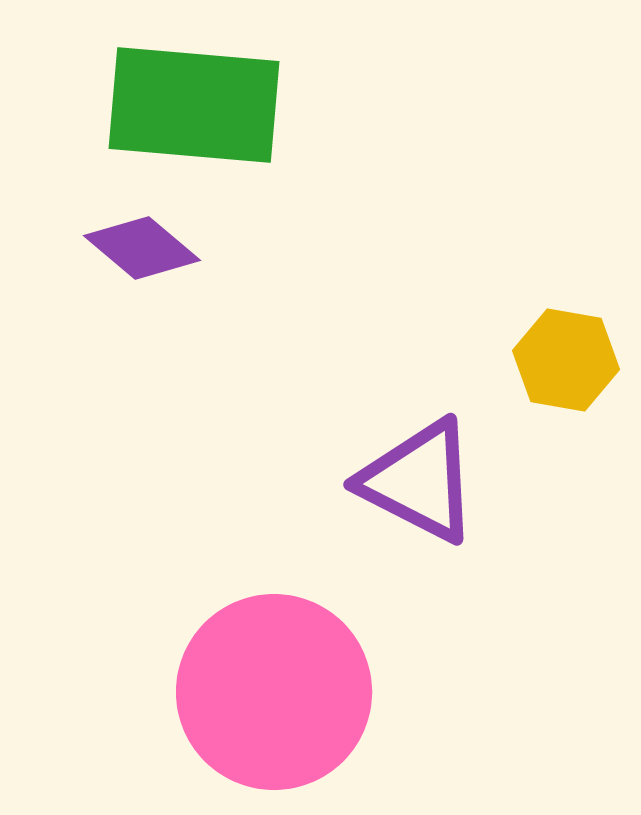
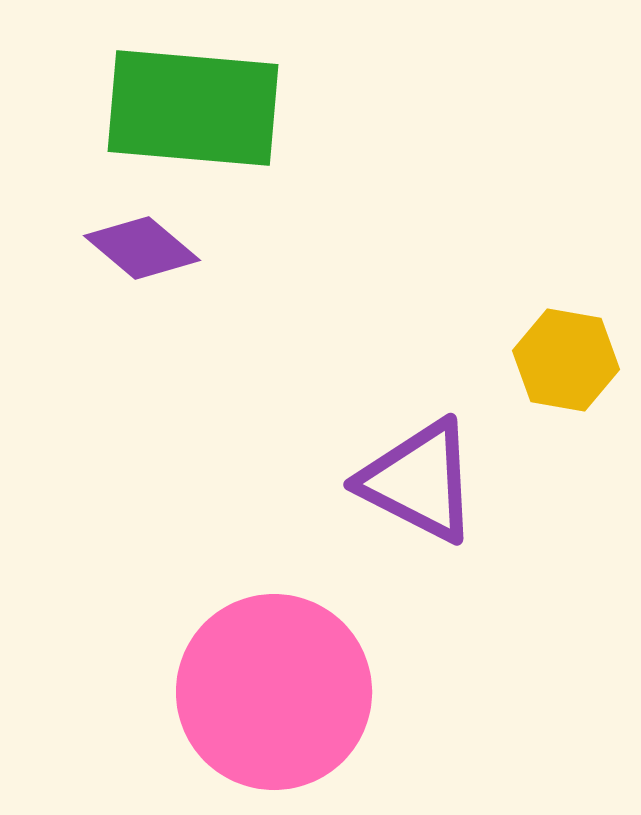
green rectangle: moved 1 px left, 3 px down
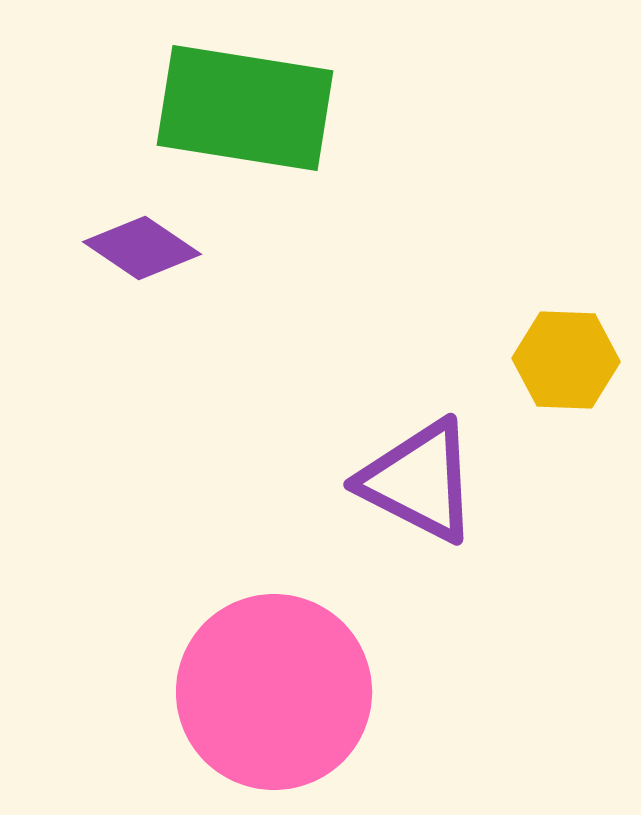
green rectangle: moved 52 px right; rotated 4 degrees clockwise
purple diamond: rotated 6 degrees counterclockwise
yellow hexagon: rotated 8 degrees counterclockwise
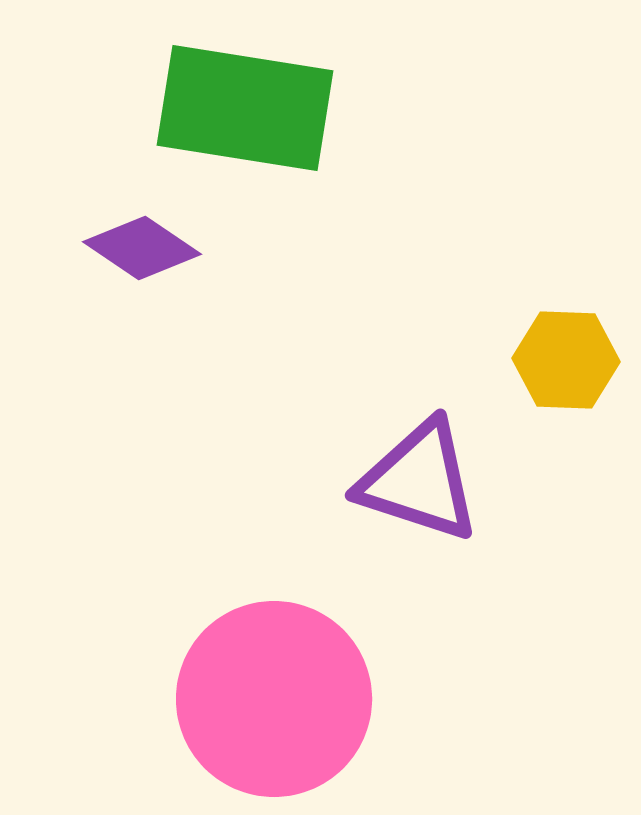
purple triangle: rotated 9 degrees counterclockwise
pink circle: moved 7 px down
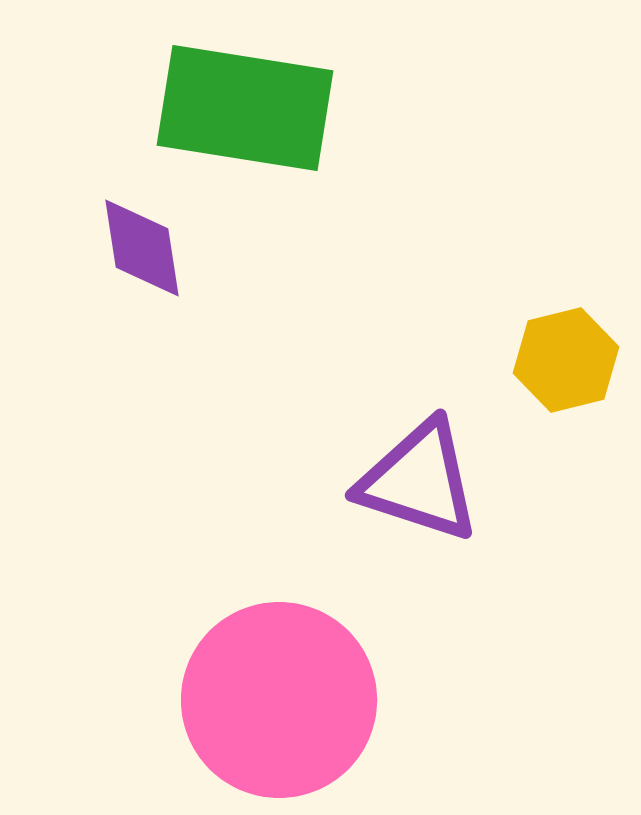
purple diamond: rotated 47 degrees clockwise
yellow hexagon: rotated 16 degrees counterclockwise
pink circle: moved 5 px right, 1 px down
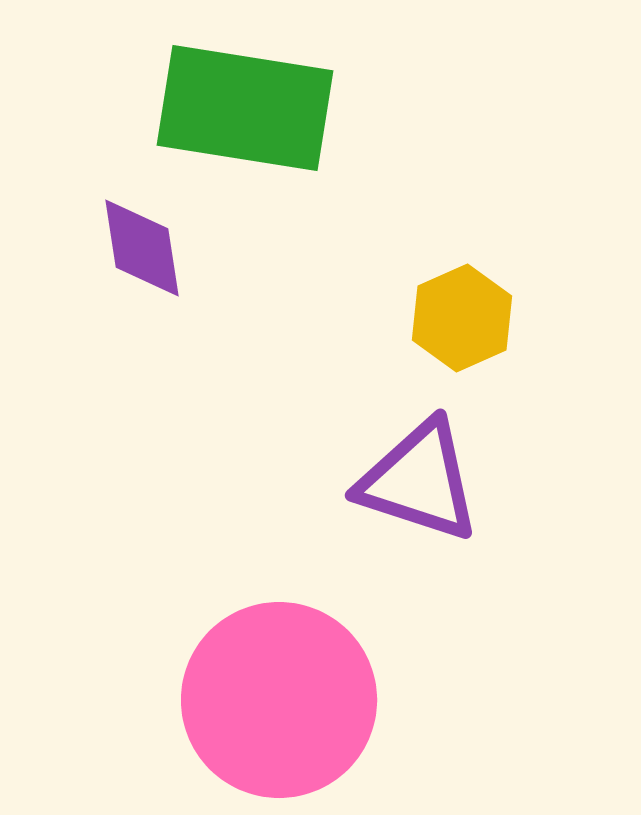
yellow hexagon: moved 104 px left, 42 px up; rotated 10 degrees counterclockwise
